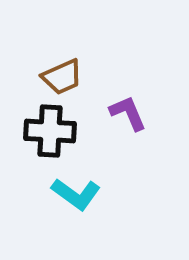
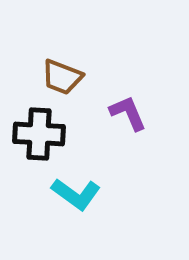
brown trapezoid: rotated 45 degrees clockwise
black cross: moved 11 px left, 3 px down
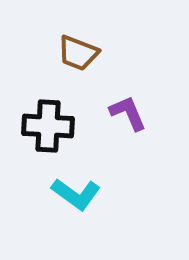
brown trapezoid: moved 16 px right, 24 px up
black cross: moved 9 px right, 8 px up
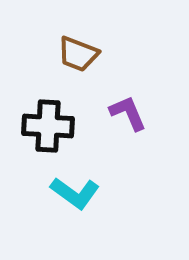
brown trapezoid: moved 1 px down
cyan L-shape: moved 1 px left, 1 px up
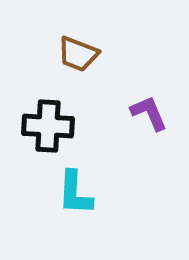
purple L-shape: moved 21 px right
cyan L-shape: rotated 57 degrees clockwise
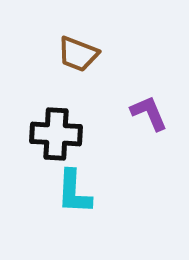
black cross: moved 8 px right, 8 px down
cyan L-shape: moved 1 px left, 1 px up
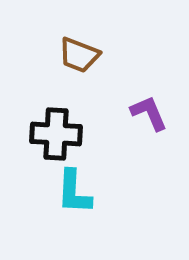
brown trapezoid: moved 1 px right, 1 px down
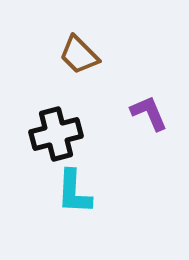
brown trapezoid: rotated 24 degrees clockwise
black cross: rotated 18 degrees counterclockwise
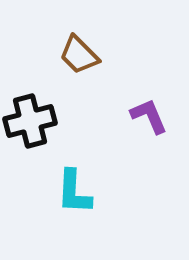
purple L-shape: moved 3 px down
black cross: moved 26 px left, 13 px up
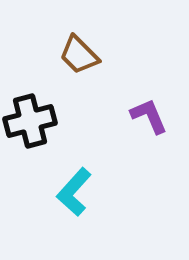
cyan L-shape: rotated 39 degrees clockwise
